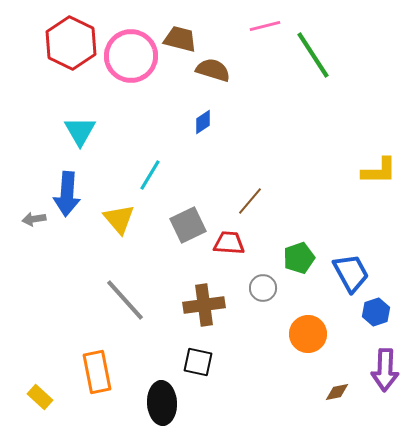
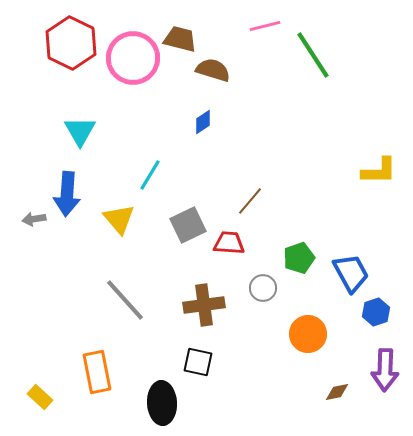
pink circle: moved 2 px right, 2 px down
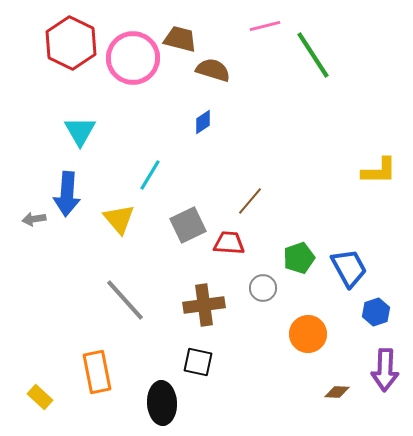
blue trapezoid: moved 2 px left, 5 px up
brown diamond: rotated 15 degrees clockwise
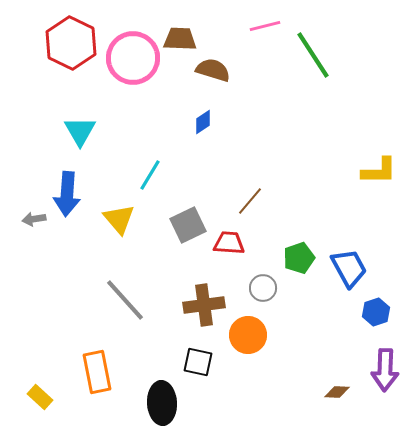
brown trapezoid: rotated 12 degrees counterclockwise
orange circle: moved 60 px left, 1 px down
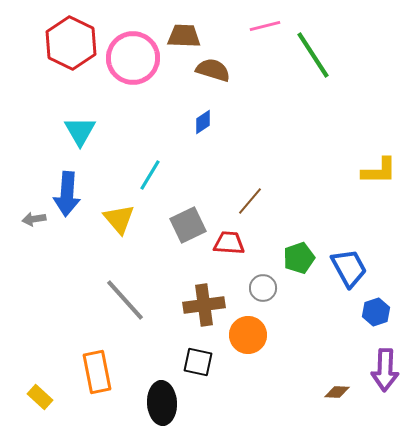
brown trapezoid: moved 4 px right, 3 px up
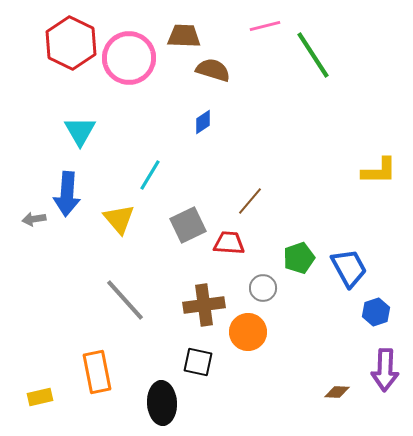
pink circle: moved 4 px left
orange circle: moved 3 px up
yellow rectangle: rotated 55 degrees counterclockwise
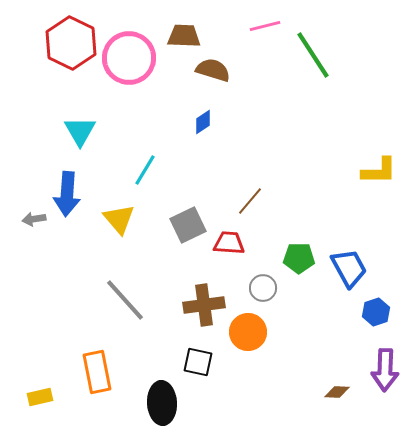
cyan line: moved 5 px left, 5 px up
green pentagon: rotated 20 degrees clockwise
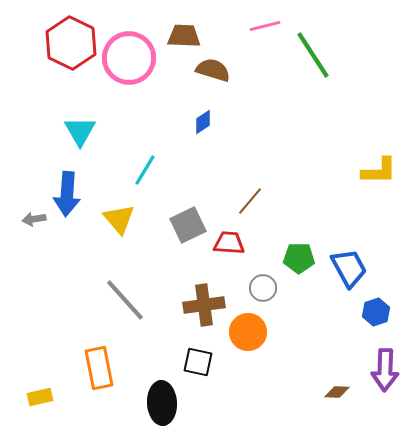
orange rectangle: moved 2 px right, 4 px up
